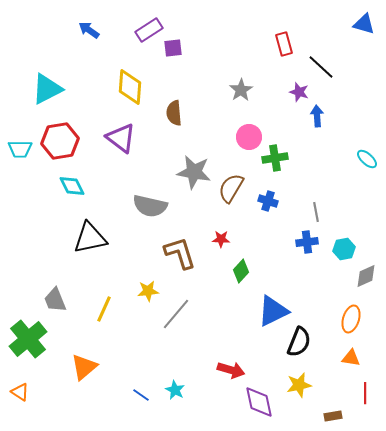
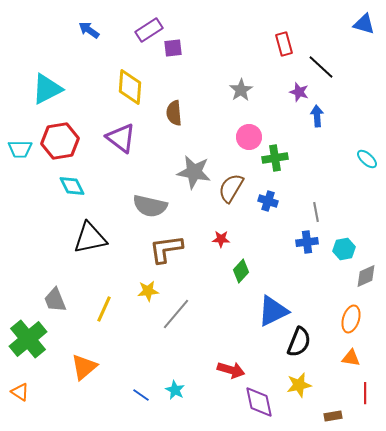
brown L-shape at (180, 253): moved 14 px left, 4 px up; rotated 81 degrees counterclockwise
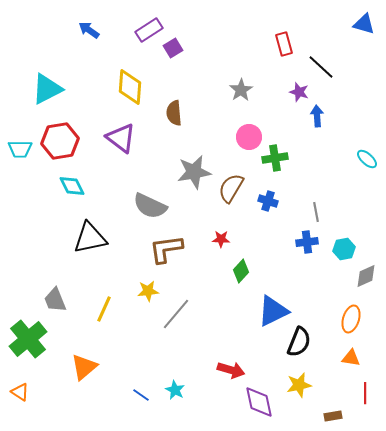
purple square at (173, 48): rotated 24 degrees counterclockwise
gray star at (194, 172): rotated 20 degrees counterclockwise
gray semicircle at (150, 206): rotated 12 degrees clockwise
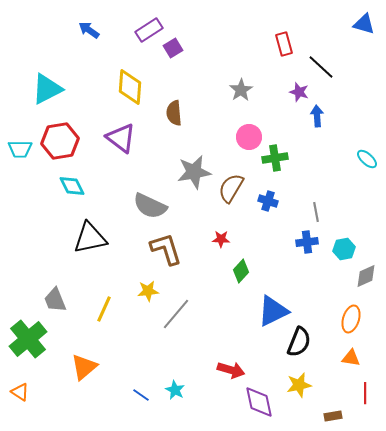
brown L-shape at (166, 249): rotated 81 degrees clockwise
